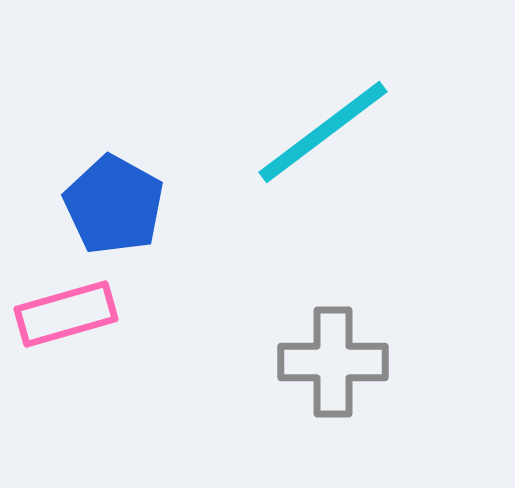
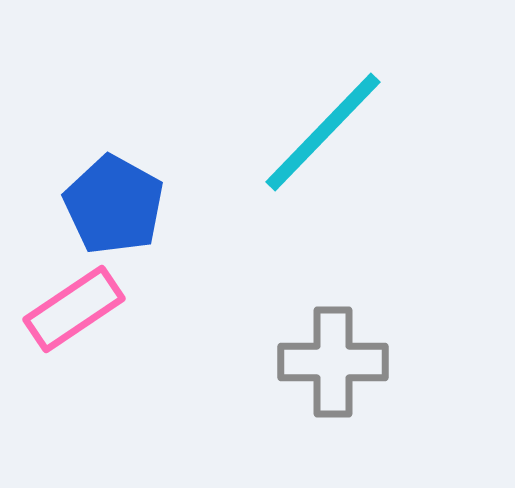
cyan line: rotated 9 degrees counterclockwise
pink rectangle: moved 8 px right, 5 px up; rotated 18 degrees counterclockwise
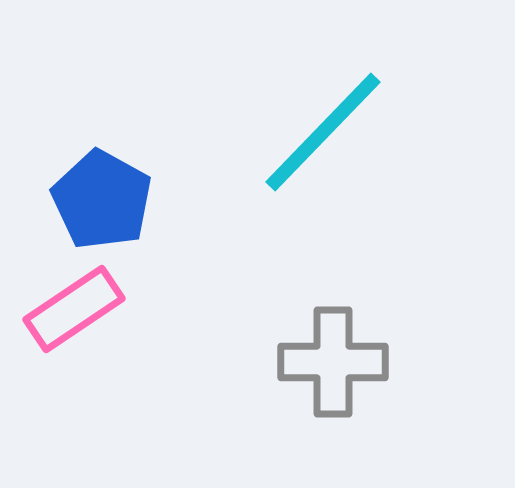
blue pentagon: moved 12 px left, 5 px up
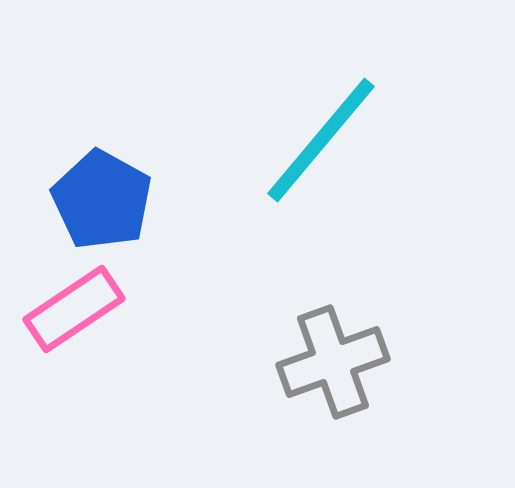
cyan line: moved 2 px left, 8 px down; rotated 4 degrees counterclockwise
gray cross: rotated 20 degrees counterclockwise
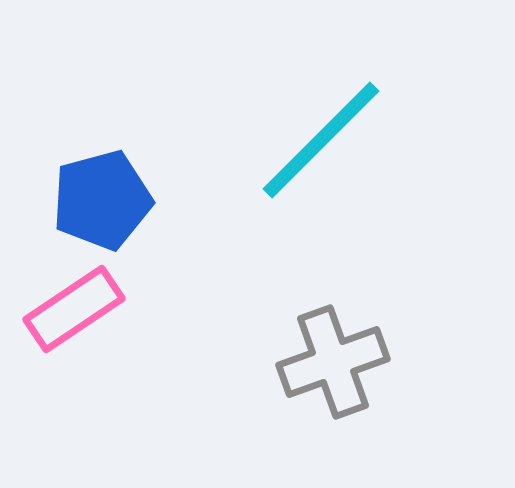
cyan line: rotated 5 degrees clockwise
blue pentagon: rotated 28 degrees clockwise
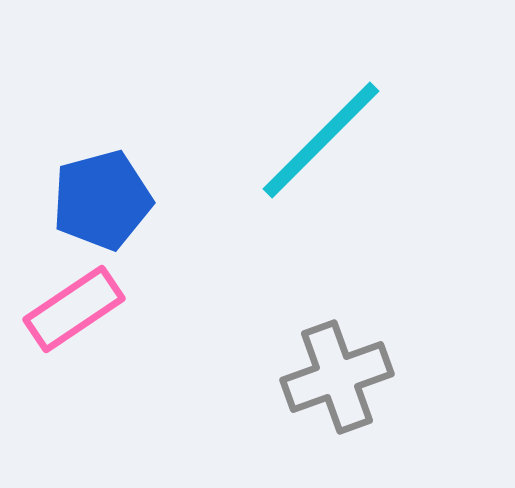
gray cross: moved 4 px right, 15 px down
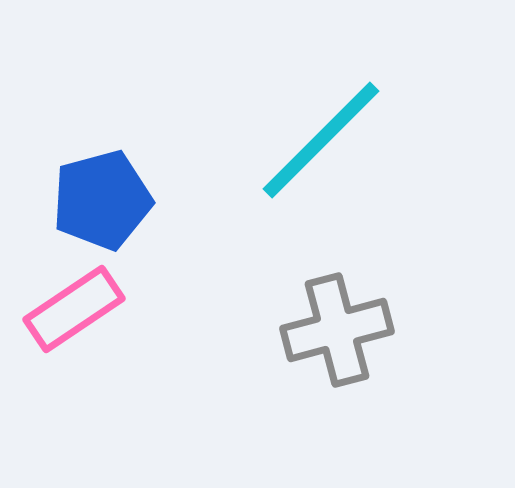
gray cross: moved 47 px up; rotated 5 degrees clockwise
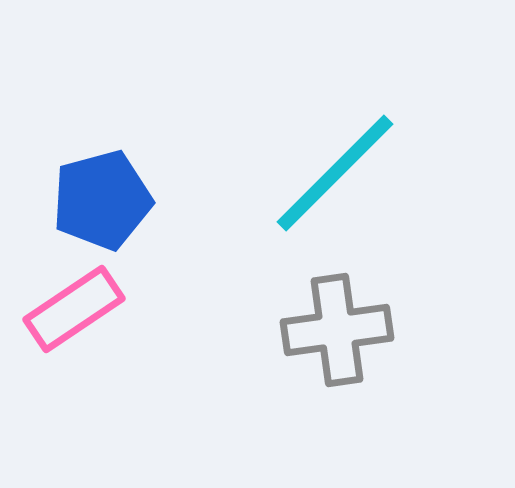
cyan line: moved 14 px right, 33 px down
gray cross: rotated 7 degrees clockwise
